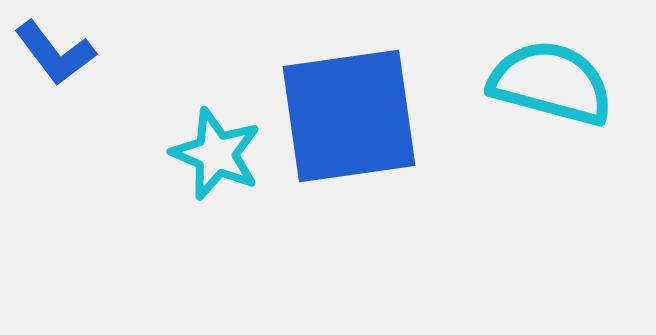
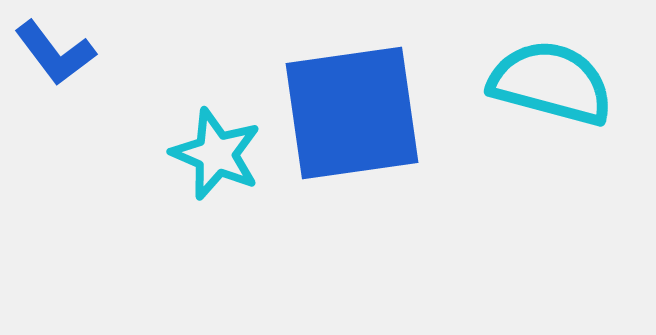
blue square: moved 3 px right, 3 px up
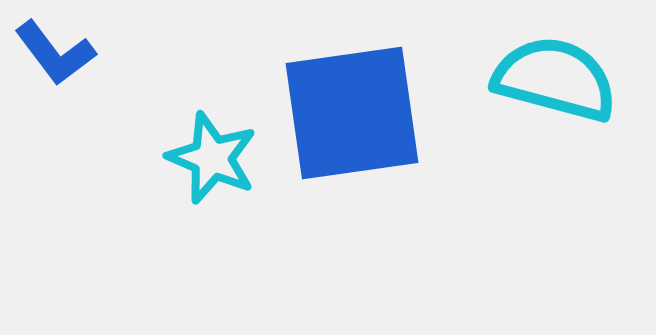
cyan semicircle: moved 4 px right, 4 px up
cyan star: moved 4 px left, 4 px down
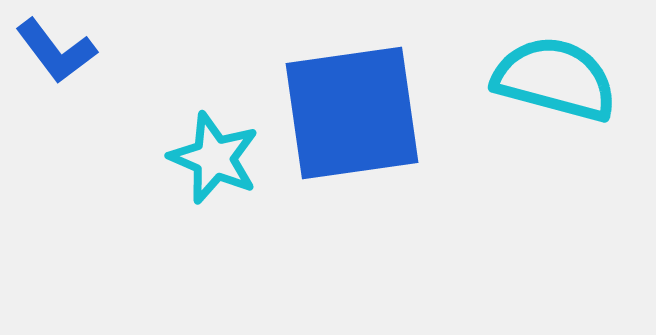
blue L-shape: moved 1 px right, 2 px up
cyan star: moved 2 px right
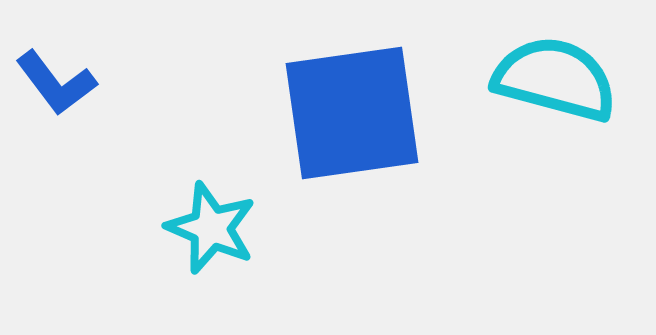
blue L-shape: moved 32 px down
cyan star: moved 3 px left, 70 px down
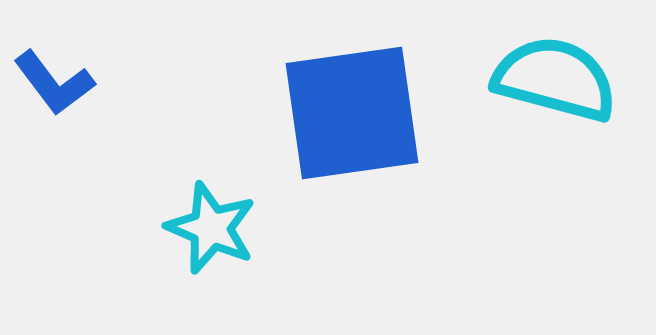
blue L-shape: moved 2 px left
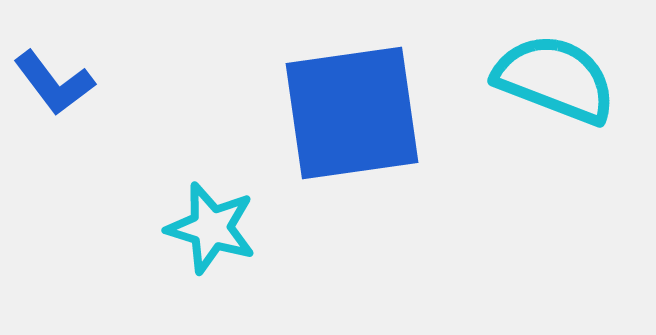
cyan semicircle: rotated 6 degrees clockwise
cyan star: rotated 6 degrees counterclockwise
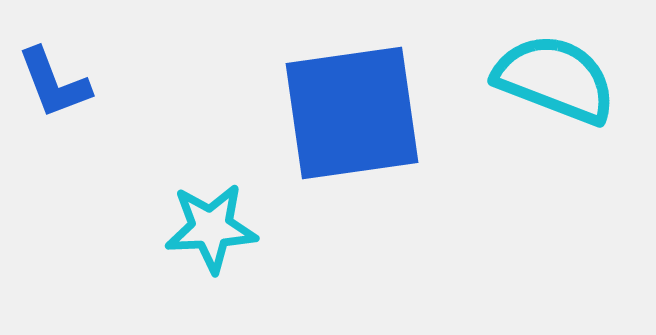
blue L-shape: rotated 16 degrees clockwise
cyan star: rotated 20 degrees counterclockwise
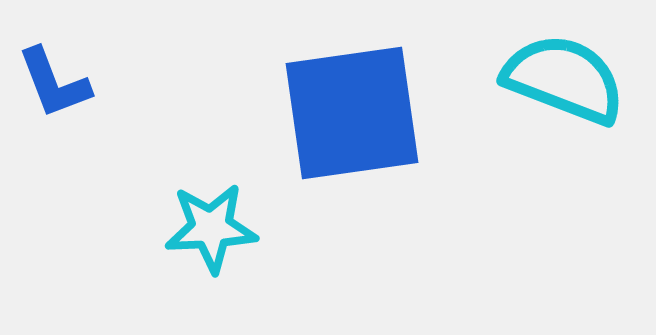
cyan semicircle: moved 9 px right
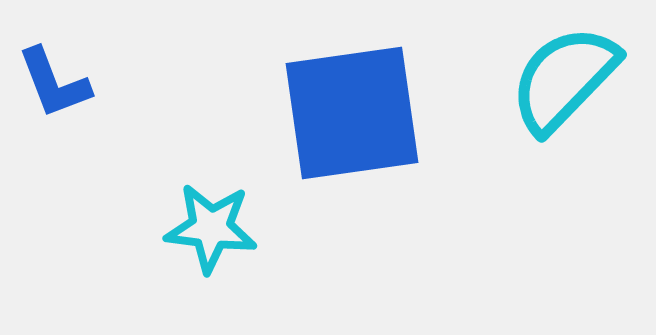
cyan semicircle: rotated 67 degrees counterclockwise
cyan star: rotated 10 degrees clockwise
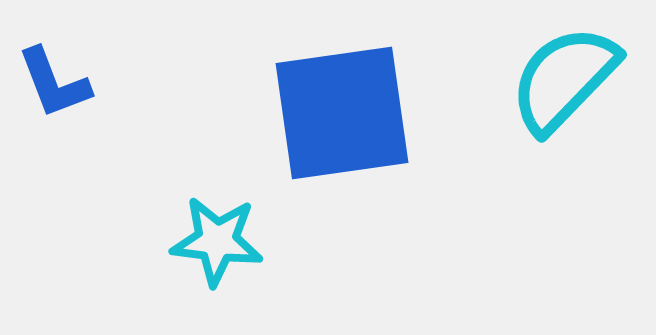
blue square: moved 10 px left
cyan star: moved 6 px right, 13 px down
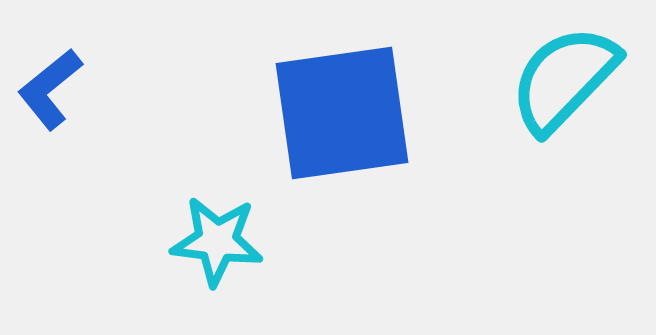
blue L-shape: moved 4 px left, 6 px down; rotated 72 degrees clockwise
